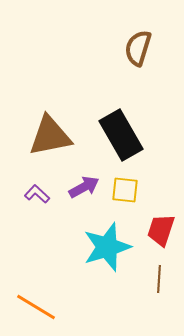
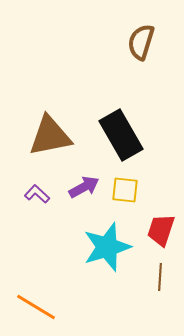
brown semicircle: moved 3 px right, 6 px up
brown line: moved 1 px right, 2 px up
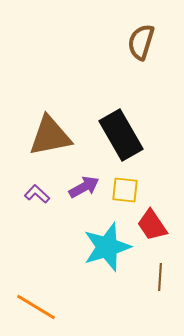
red trapezoid: moved 9 px left, 5 px up; rotated 52 degrees counterclockwise
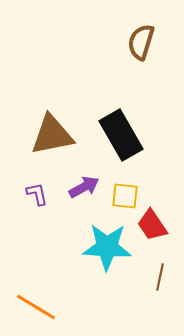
brown triangle: moved 2 px right, 1 px up
yellow square: moved 6 px down
purple L-shape: rotated 35 degrees clockwise
cyan star: rotated 21 degrees clockwise
brown line: rotated 8 degrees clockwise
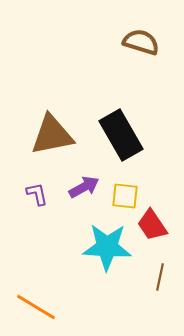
brown semicircle: rotated 90 degrees clockwise
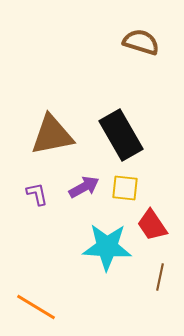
yellow square: moved 8 px up
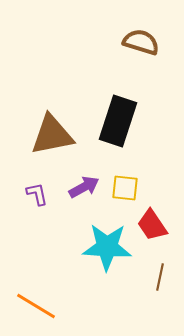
black rectangle: moved 3 px left, 14 px up; rotated 48 degrees clockwise
orange line: moved 1 px up
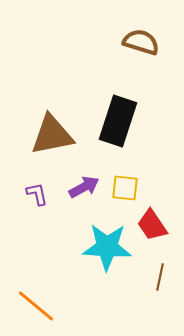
orange line: rotated 9 degrees clockwise
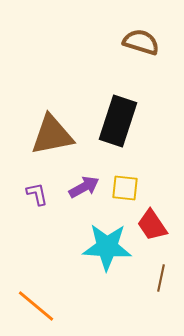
brown line: moved 1 px right, 1 px down
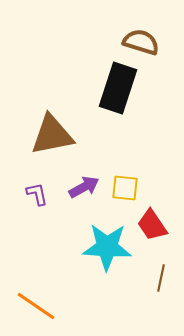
black rectangle: moved 33 px up
orange line: rotated 6 degrees counterclockwise
